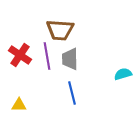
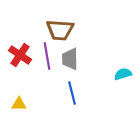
yellow triangle: moved 1 px up
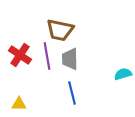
brown trapezoid: rotated 8 degrees clockwise
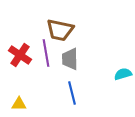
purple line: moved 1 px left, 3 px up
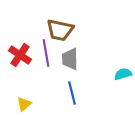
yellow triangle: moved 5 px right; rotated 42 degrees counterclockwise
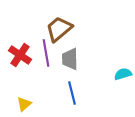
brown trapezoid: moved 1 px left, 1 px up; rotated 128 degrees clockwise
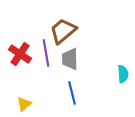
brown trapezoid: moved 4 px right, 2 px down
red cross: moved 1 px up
cyan semicircle: rotated 102 degrees clockwise
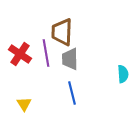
brown trapezoid: moved 1 px left, 1 px down; rotated 48 degrees counterclockwise
yellow triangle: rotated 21 degrees counterclockwise
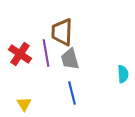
gray trapezoid: rotated 15 degrees counterclockwise
